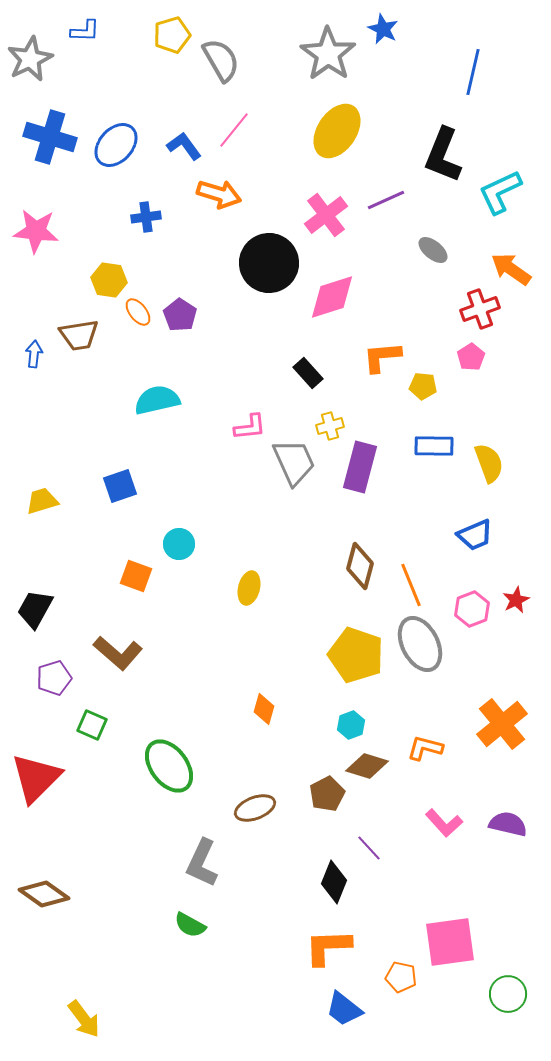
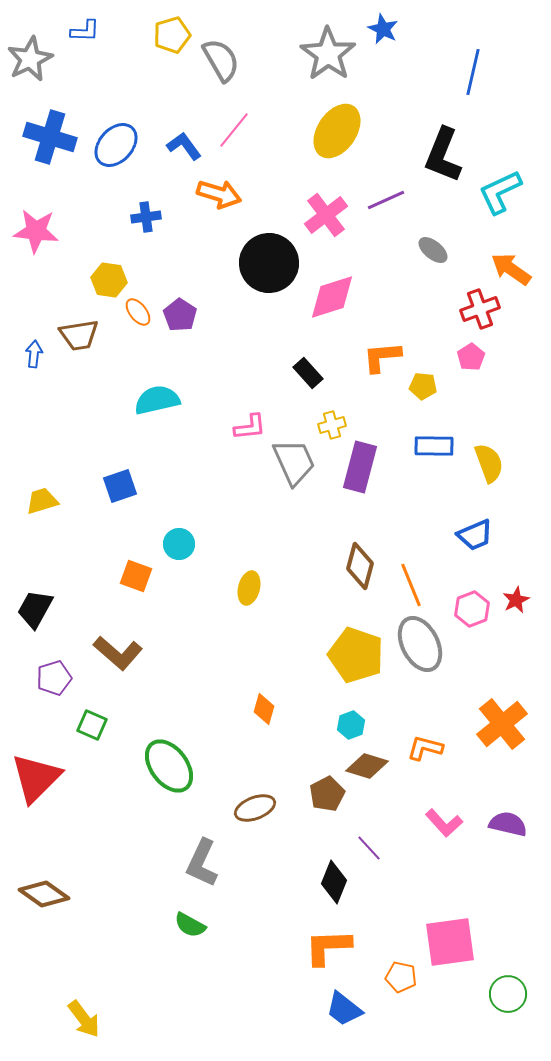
yellow cross at (330, 426): moved 2 px right, 1 px up
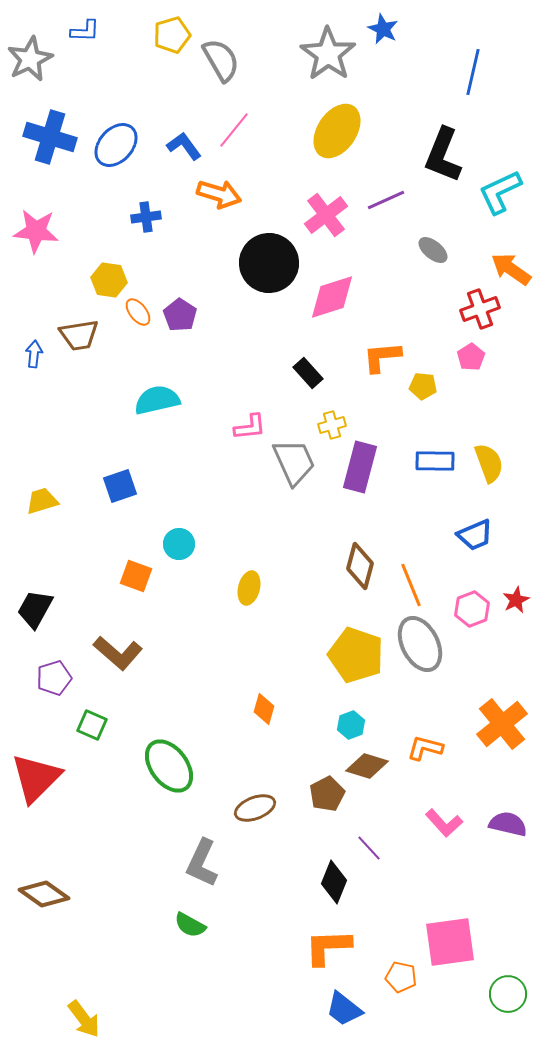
blue rectangle at (434, 446): moved 1 px right, 15 px down
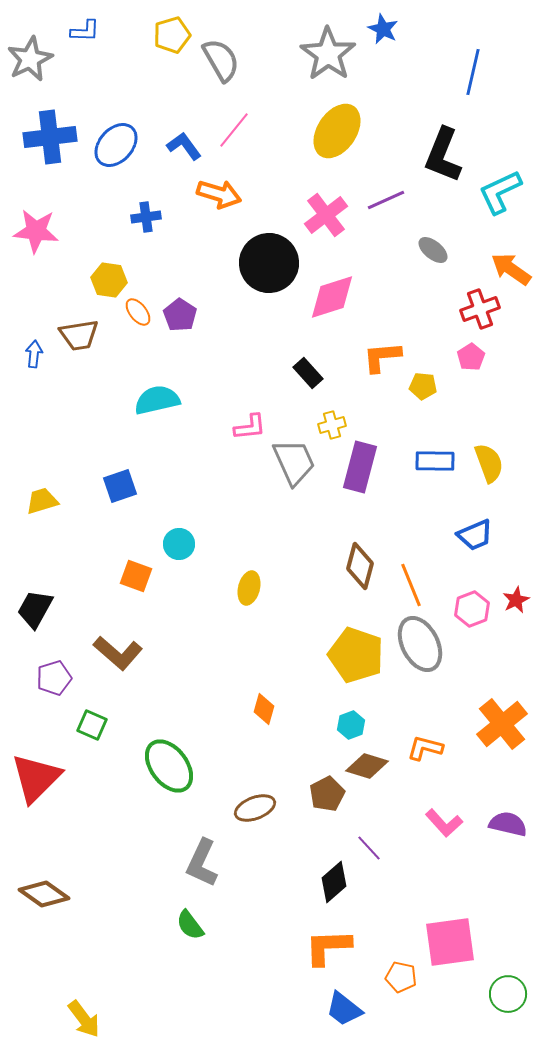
blue cross at (50, 137): rotated 24 degrees counterclockwise
black diamond at (334, 882): rotated 27 degrees clockwise
green semicircle at (190, 925): rotated 24 degrees clockwise
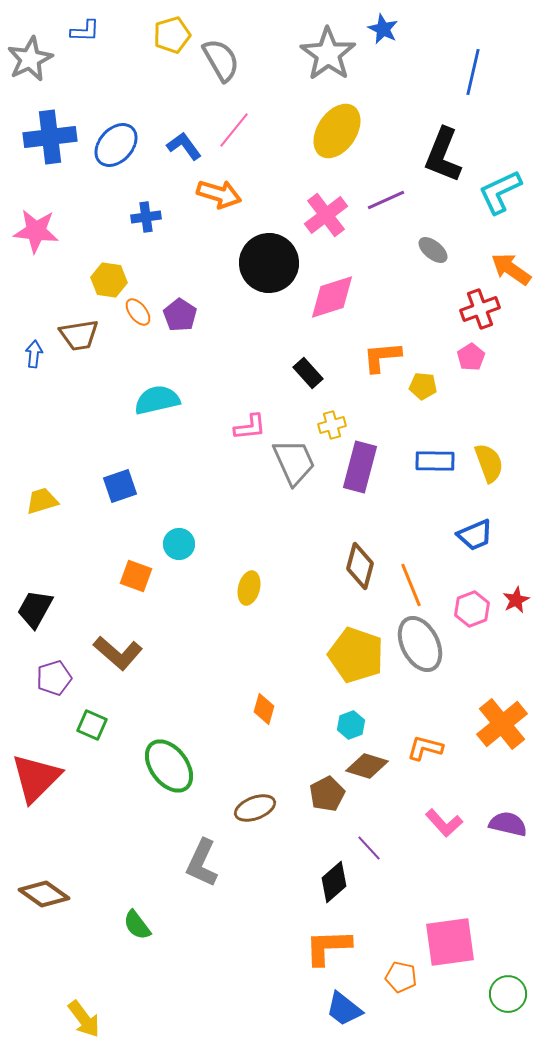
green semicircle at (190, 925): moved 53 px left
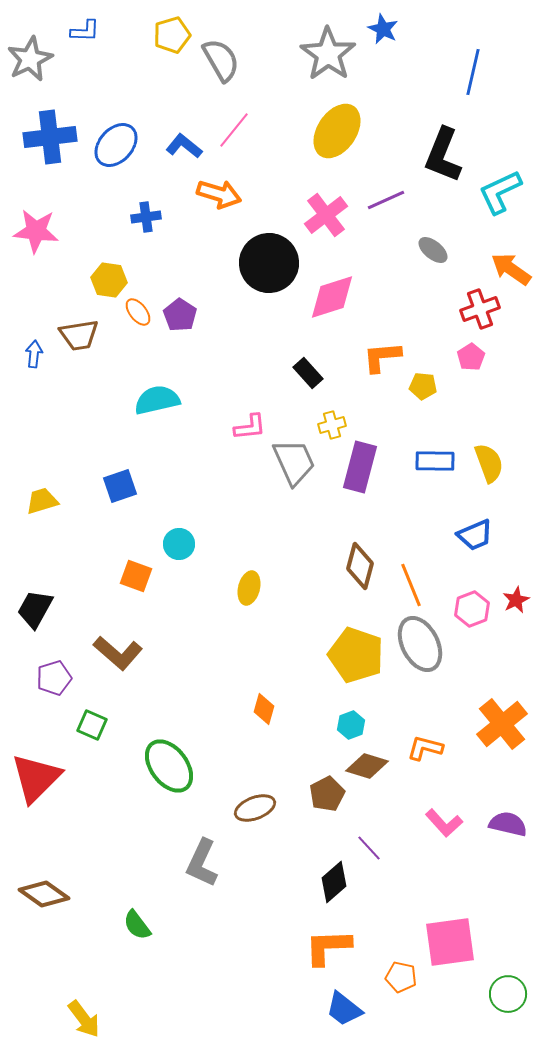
blue L-shape at (184, 146): rotated 15 degrees counterclockwise
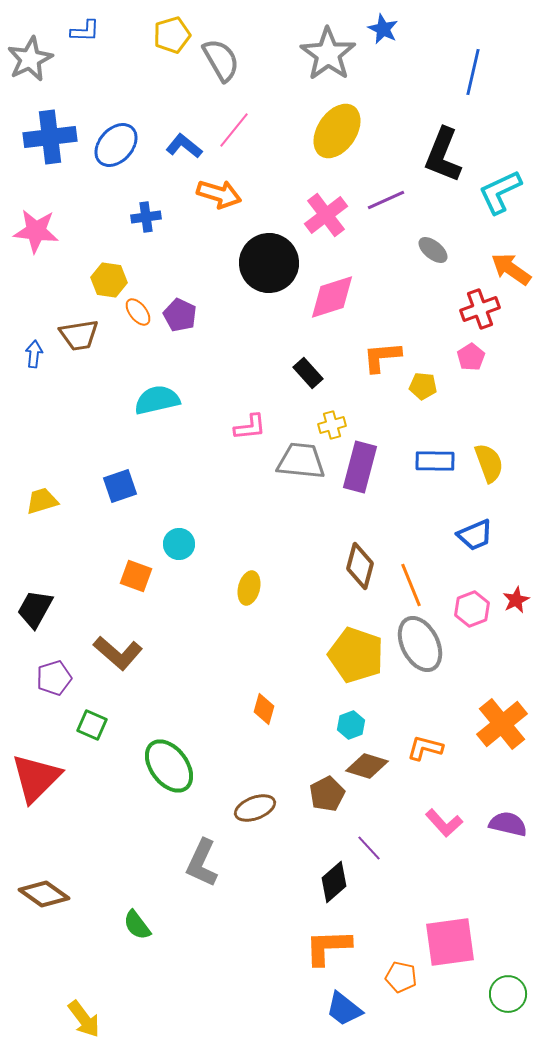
purple pentagon at (180, 315): rotated 8 degrees counterclockwise
gray trapezoid at (294, 462): moved 7 px right, 1 px up; rotated 60 degrees counterclockwise
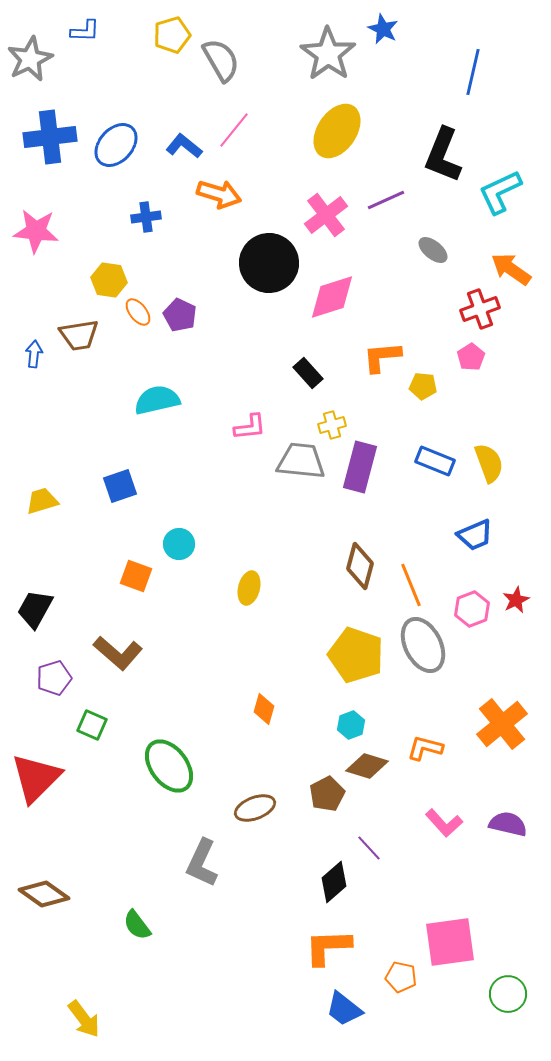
blue rectangle at (435, 461): rotated 21 degrees clockwise
gray ellipse at (420, 644): moved 3 px right, 1 px down
